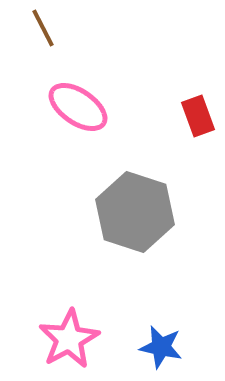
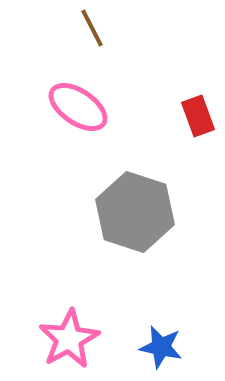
brown line: moved 49 px right
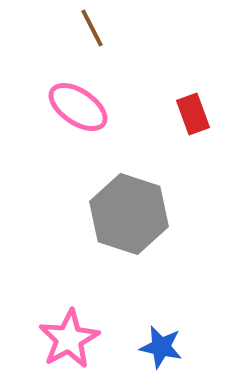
red rectangle: moved 5 px left, 2 px up
gray hexagon: moved 6 px left, 2 px down
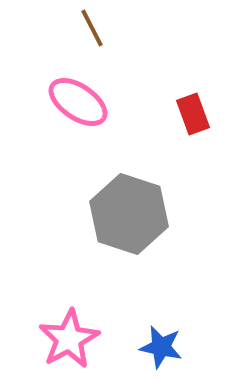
pink ellipse: moved 5 px up
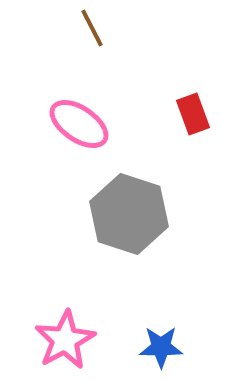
pink ellipse: moved 1 px right, 22 px down
pink star: moved 4 px left, 1 px down
blue star: rotated 12 degrees counterclockwise
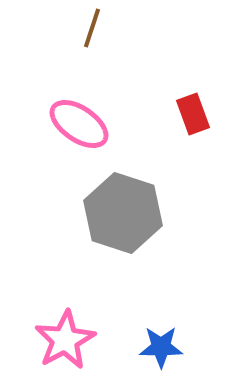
brown line: rotated 45 degrees clockwise
gray hexagon: moved 6 px left, 1 px up
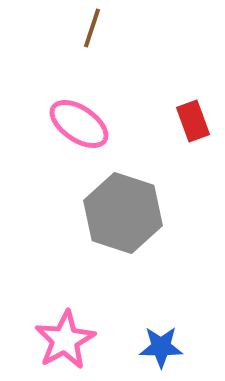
red rectangle: moved 7 px down
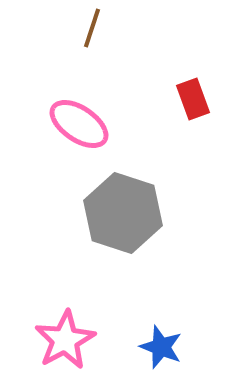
red rectangle: moved 22 px up
blue star: rotated 21 degrees clockwise
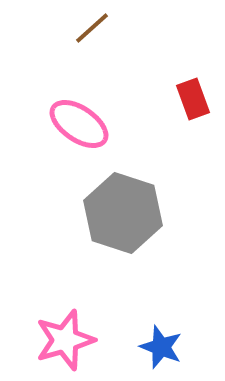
brown line: rotated 30 degrees clockwise
pink star: rotated 12 degrees clockwise
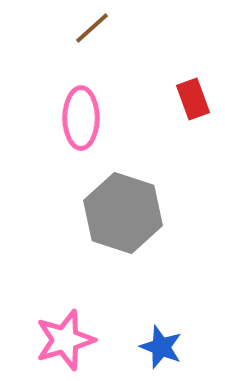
pink ellipse: moved 2 px right, 6 px up; rotated 56 degrees clockwise
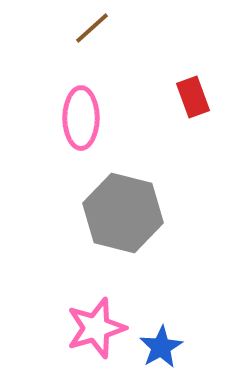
red rectangle: moved 2 px up
gray hexagon: rotated 4 degrees counterclockwise
pink star: moved 31 px right, 12 px up
blue star: rotated 21 degrees clockwise
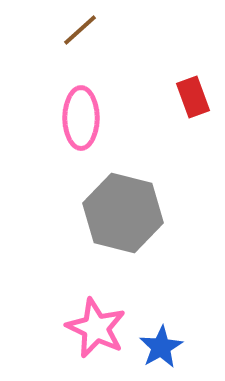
brown line: moved 12 px left, 2 px down
pink star: rotated 30 degrees counterclockwise
